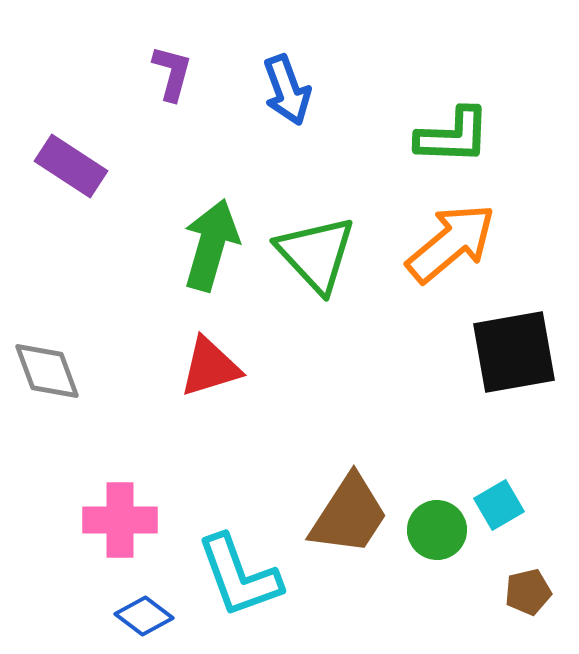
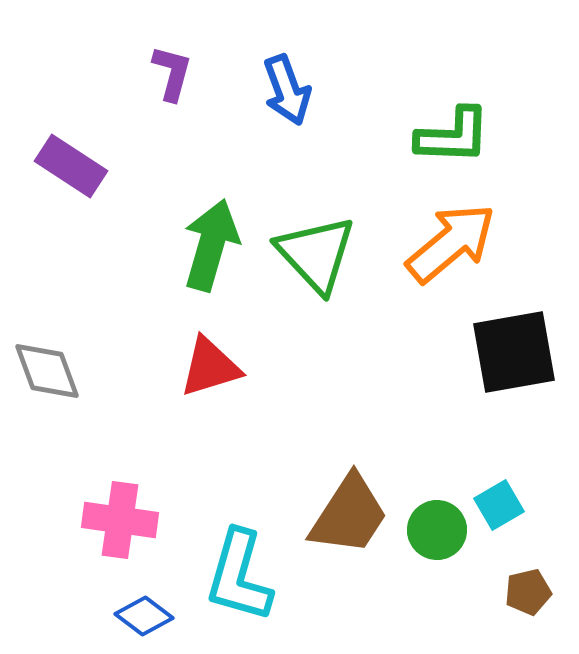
pink cross: rotated 8 degrees clockwise
cyan L-shape: rotated 36 degrees clockwise
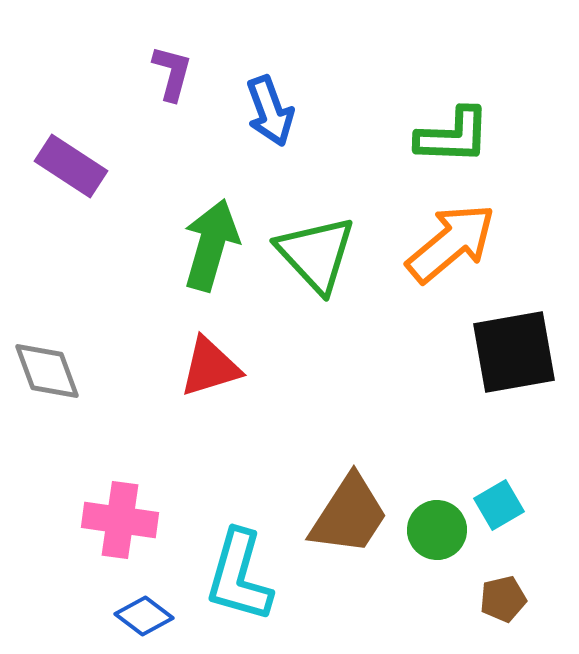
blue arrow: moved 17 px left, 21 px down
brown pentagon: moved 25 px left, 7 px down
